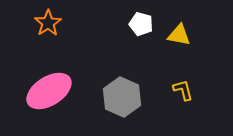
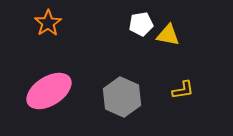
white pentagon: rotated 25 degrees counterclockwise
yellow triangle: moved 11 px left
yellow L-shape: rotated 95 degrees clockwise
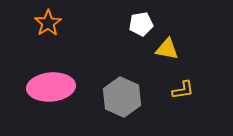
yellow triangle: moved 1 px left, 14 px down
pink ellipse: moved 2 px right, 4 px up; rotated 27 degrees clockwise
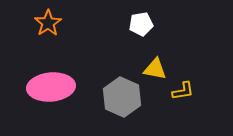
yellow triangle: moved 12 px left, 20 px down
yellow L-shape: moved 1 px down
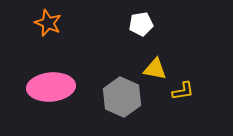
orange star: rotated 16 degrees counterclockwise
